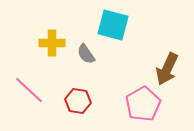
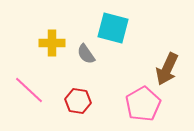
cyan square: moved 3 px down
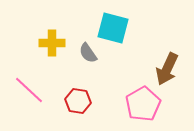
gray semicircle: moved 2 px right, 1 px up
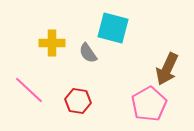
pink pentagon: moved 6 px right
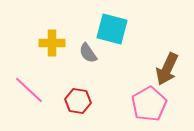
cyan square: moved 1 px left, 1 px down
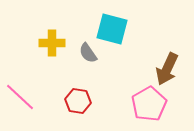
pink line: moved 9 px left, 7 px down
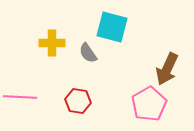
cyan square: moved 2 px up
pink line: rotated 40 degrees counterclockwise
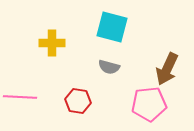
gray semicircle: moved 21 px right, 14 px down; rotated 40 degrees counterclockwise
pink pentagon: rotated 24 degrees clockwise
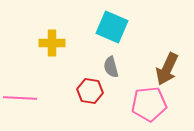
cyan square: rotated 8 degrees clockwise
gray semicircle: moved 2 px right; rotated 60 degrees clockwise
pink line: moved 1 px down
red hexagon: moved 12 px right, 10 px up
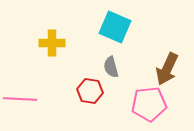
cyan square: moved 3 px right
pink line: moved 1 px down
